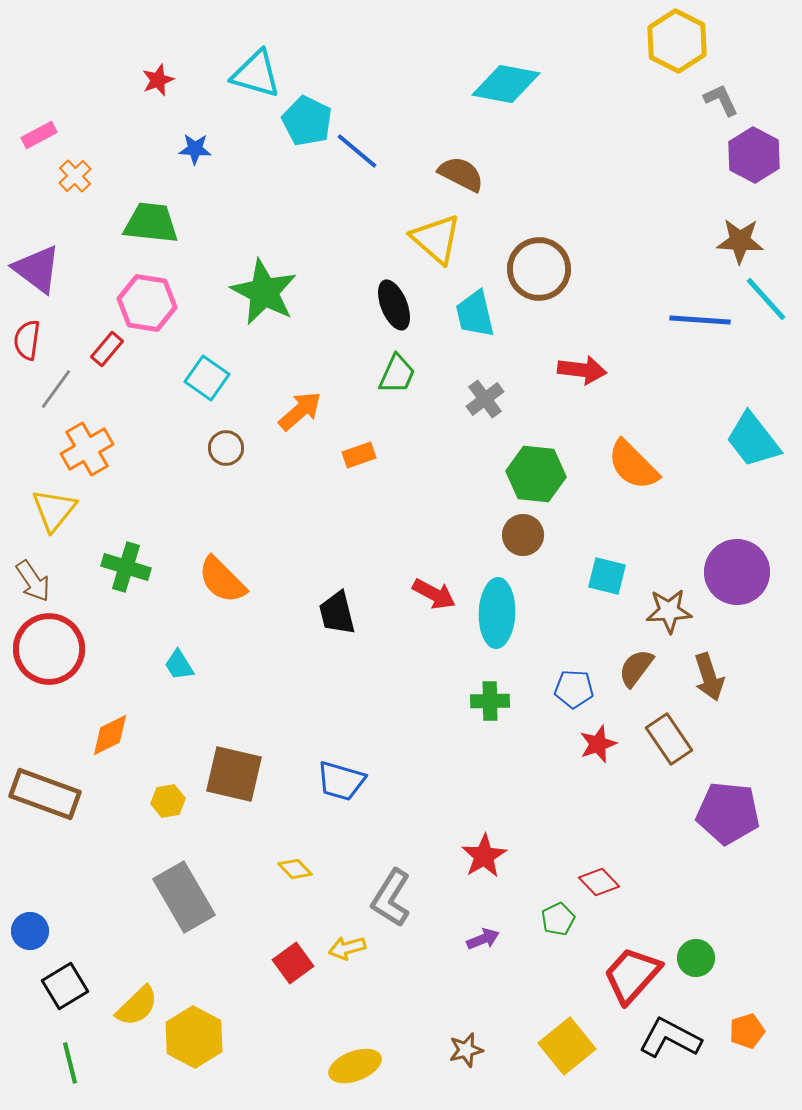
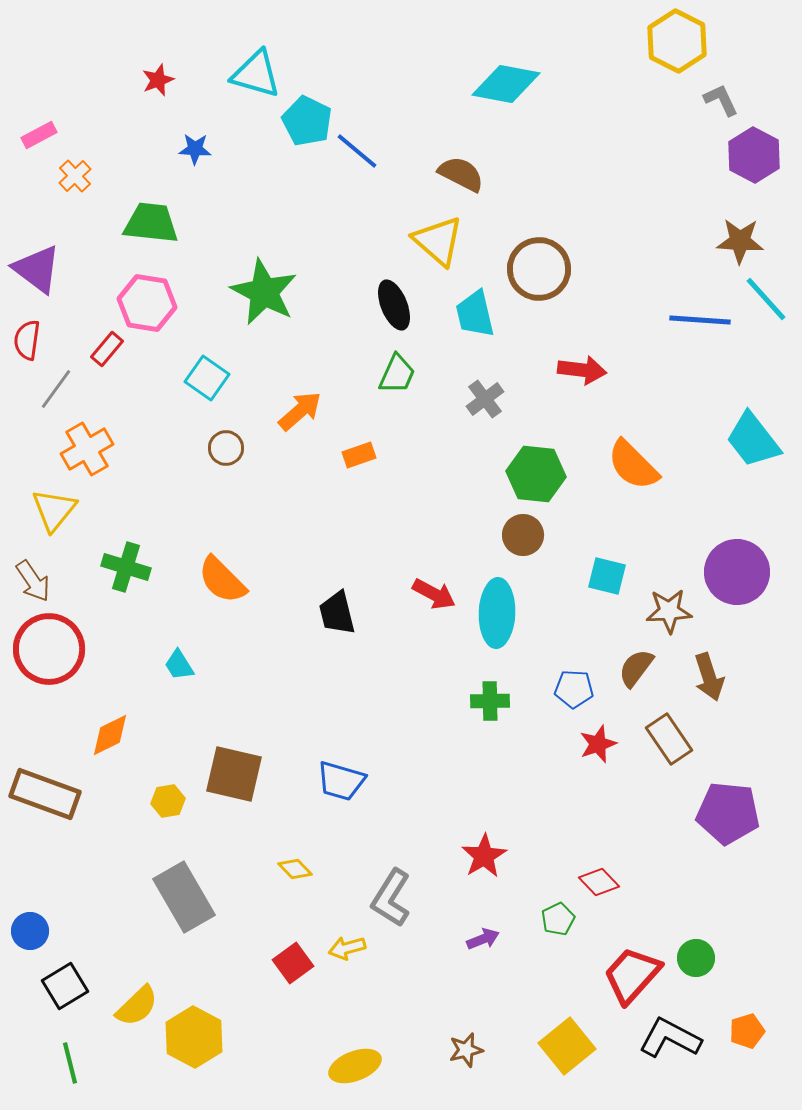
yellow triangle at (436, 239): moved 2 px right, 2 px down
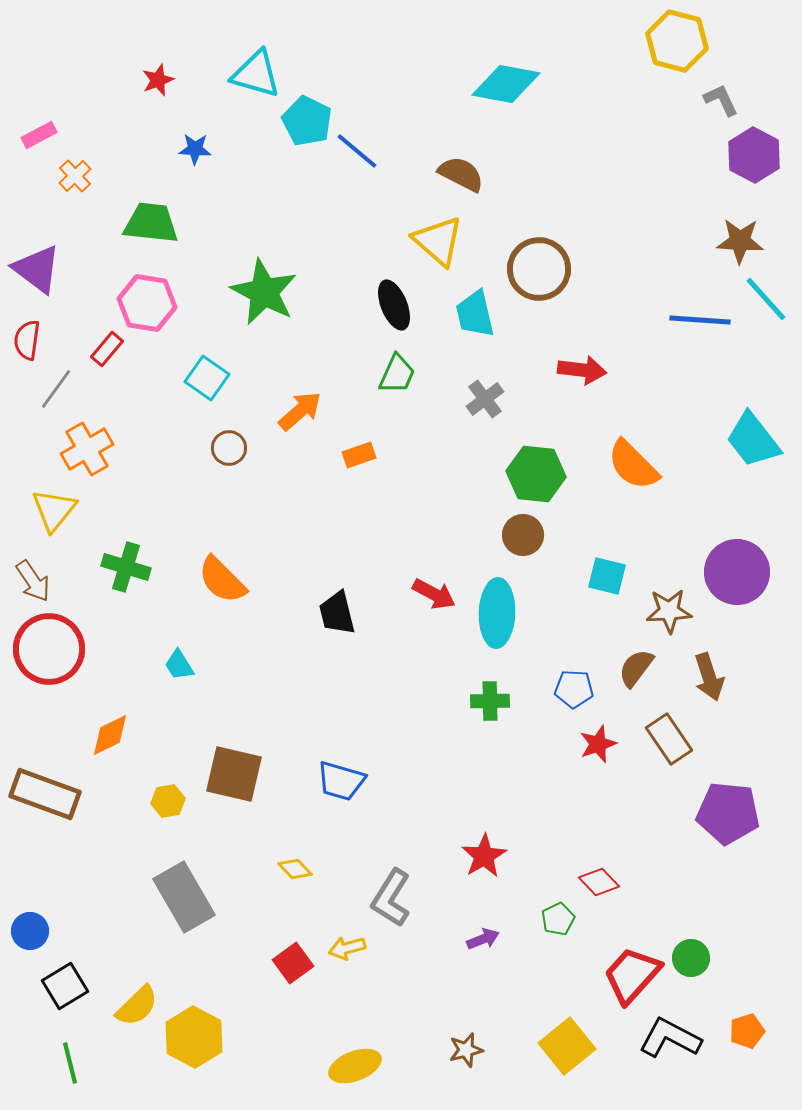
yellow hexagon at (677, 41): rotated 12 degrees counterclockwise
brown circle at (226, 448): moved 3 px right
green circle at (696, 958): moved 5 px left
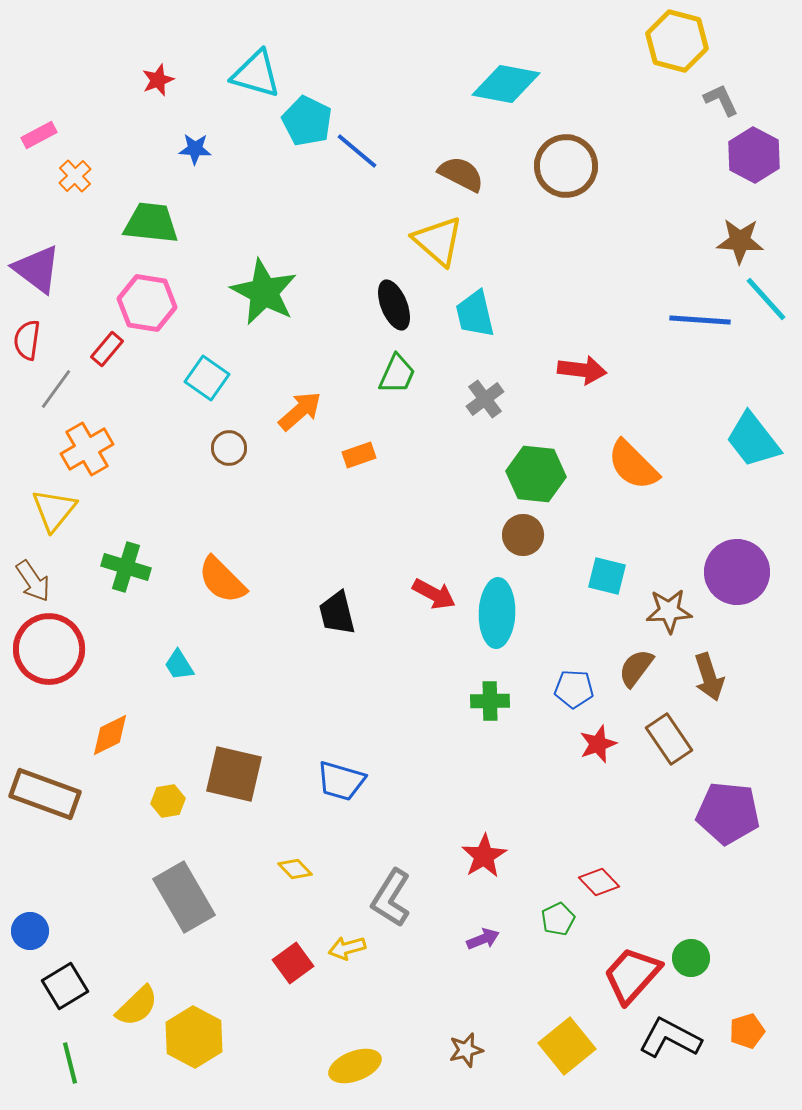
brown circle at (539, 269): moved 27 px right, 103 px up
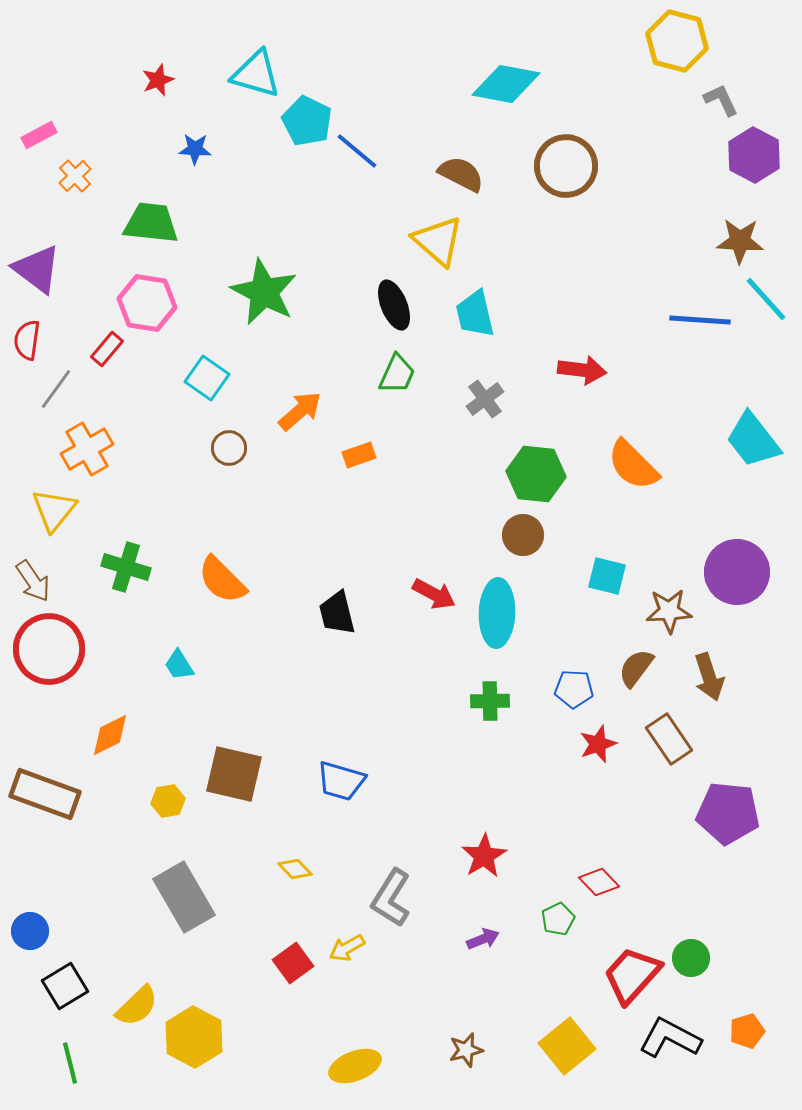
yellow arrow at (347, 948): rotated 15 degrees counterclockwise
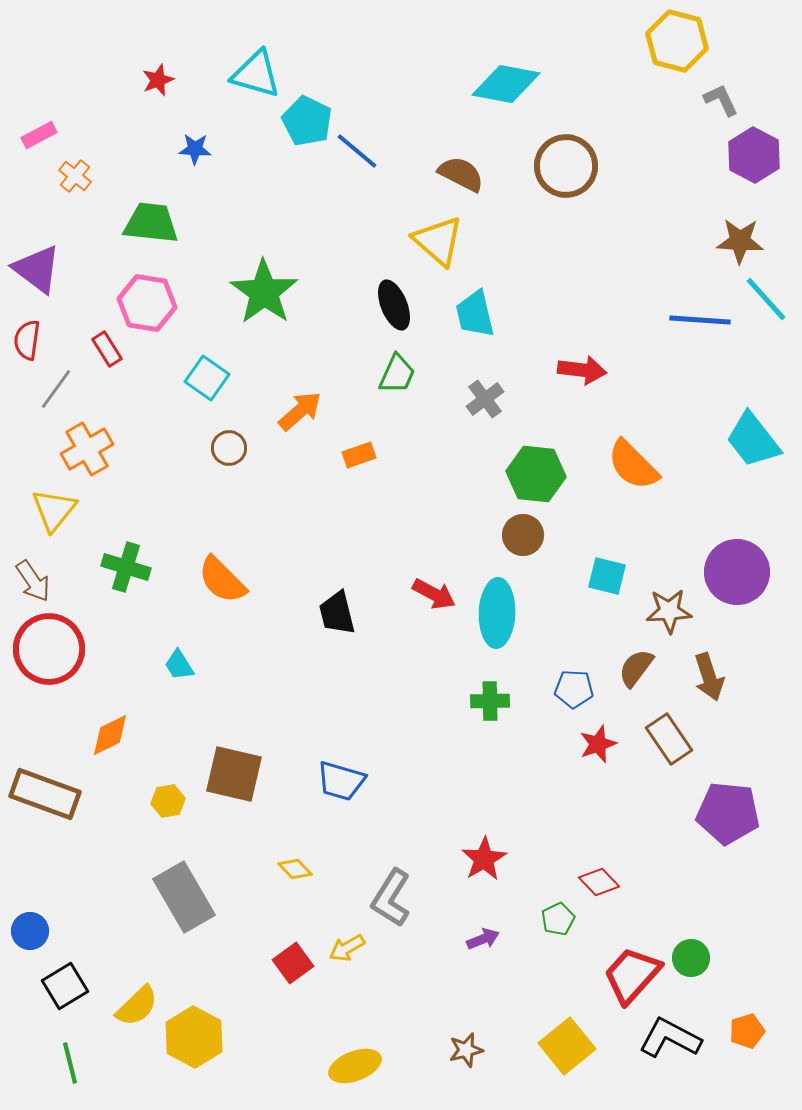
orange cross at (75, 176): rotated 8 degrees counterclockwise
green star at (264, 292): rotated 8 degrees clockwise
red rectangle at (107, 349): rotated 72 degrees counterclockwise
red star at (484, 856): moved 3 px down
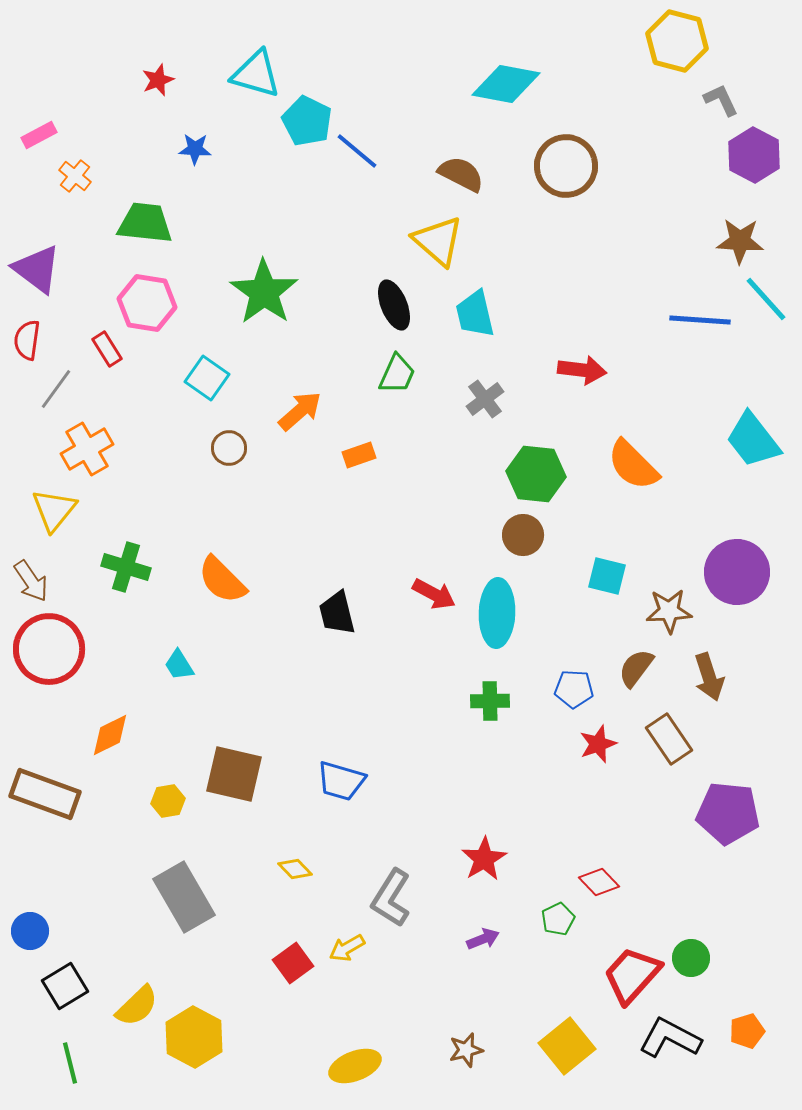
green trapezoid at (151, 223): moved 6 px left
brown arrow at (33, 581): moved 2 px left
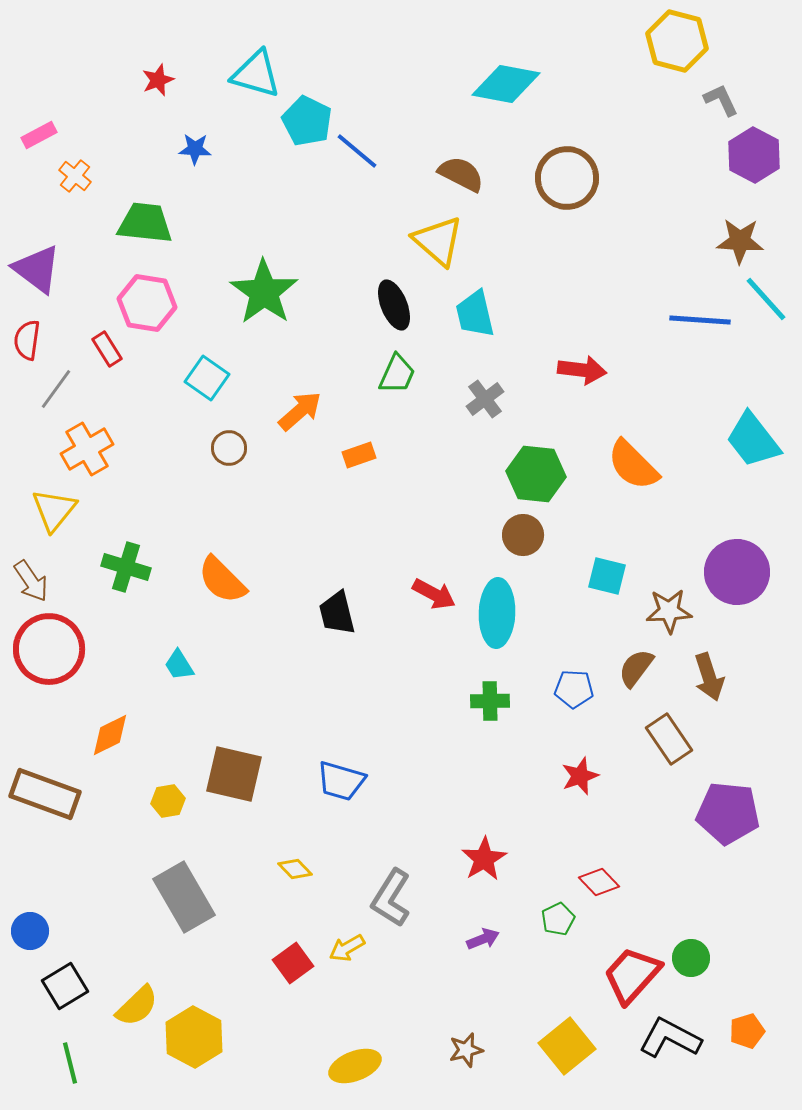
brown circle at (566, 166): moved 1 px right, 12 px down
red star at (598, 744): moved 18 px left, 32 px down
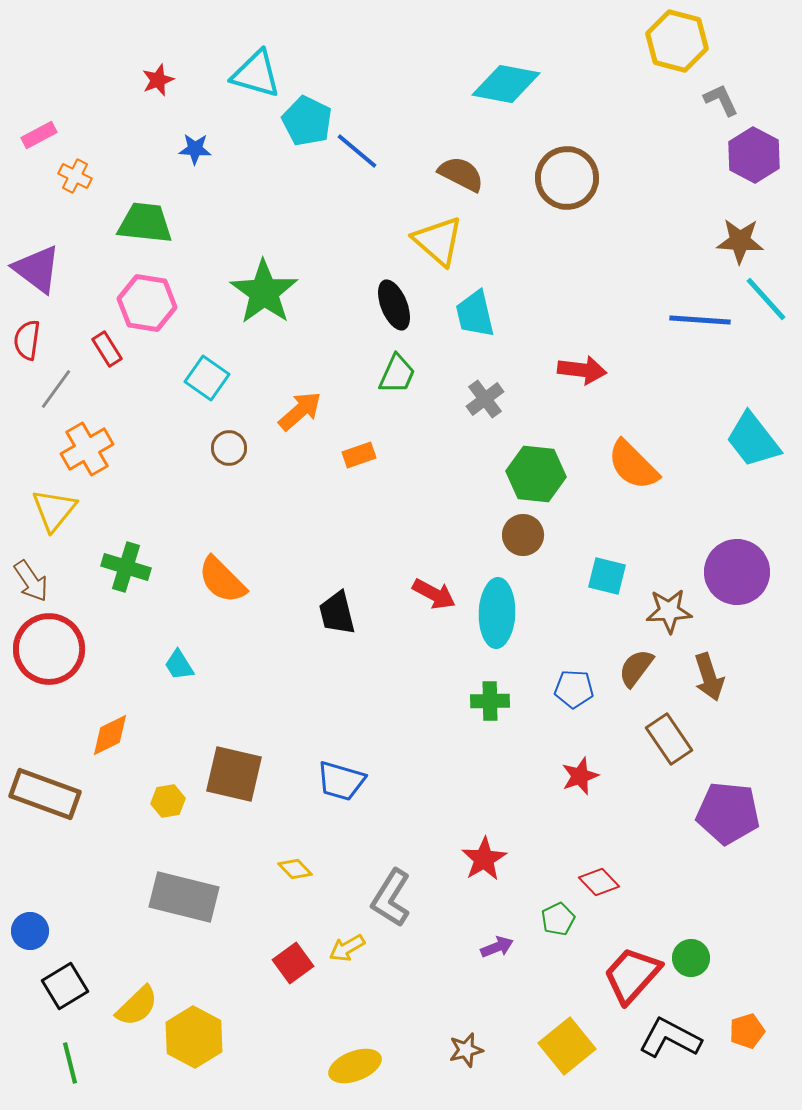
orange cross at (75, 176): rotated 12 degrees counterclockwise
gray rectangle at (184, 897): rotated 46 degrees counterclockwise
purple arrow at (483, 939): moved 14 px right, 8 px down
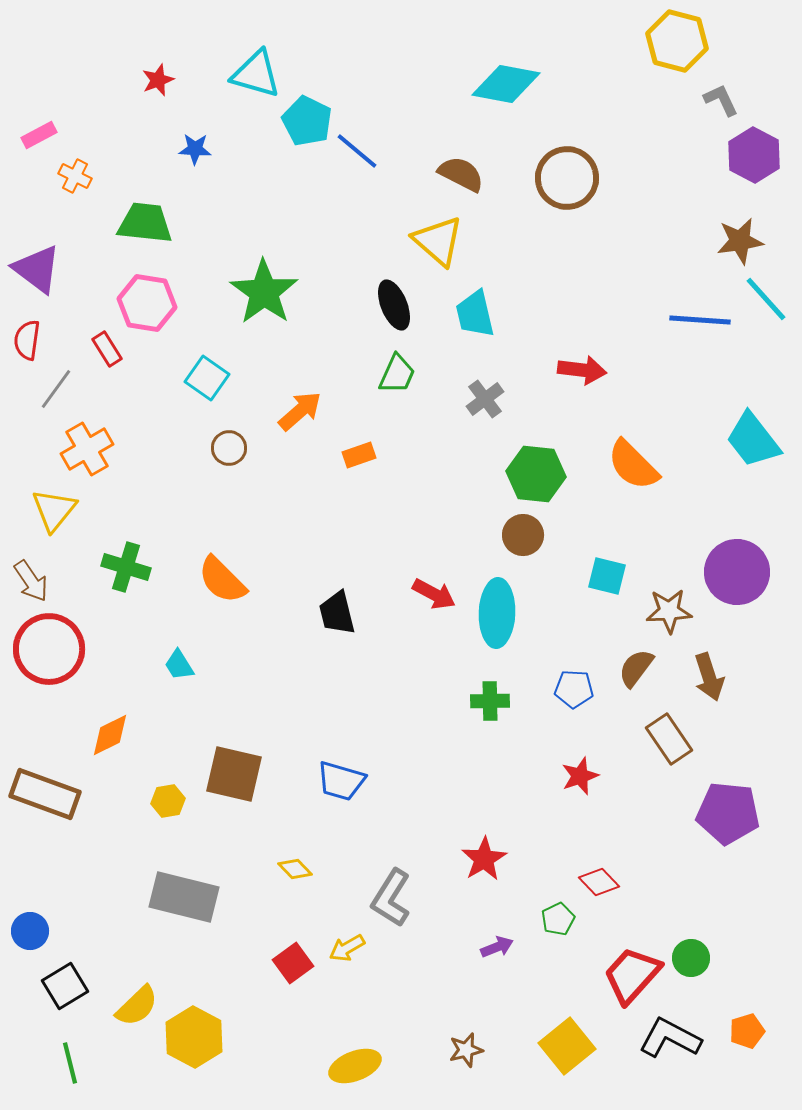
brown star at (740, 241): rotated 12 degrees counterclockwise
